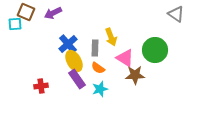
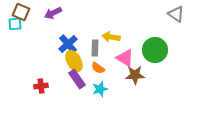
brown square: moved 5 px left
yellow arrow: rotated 120 degrees clockwise
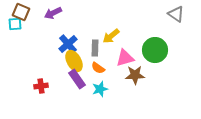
yellow arrow: moved 1 px up; rotated 48 degrees counterclockwise
pink triangle: rotated 48 degrees counterclockwise
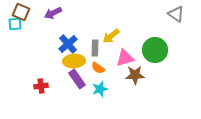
yellow ellipse: rotated 65 degrees counterclockwise
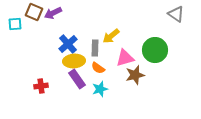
brown square: moved 13 px right
brown star: rotated 12 degrees counterclockwise
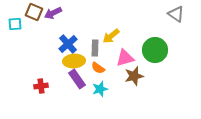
brown star: moved 1 px left, 1 px down
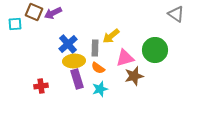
purple rectangle: rotated 18 degrees clockwise
